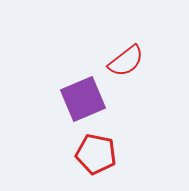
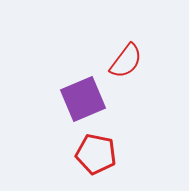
red semicircle: rotated 15 degrees counterclockwise
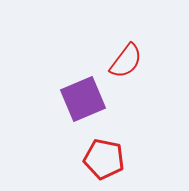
red pentagon: moved 8 px right, 5 px down
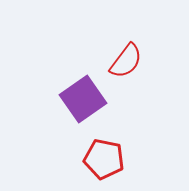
purple square: rotated 12 degrees counterclockwise
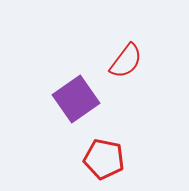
purple square: moved 7 px left
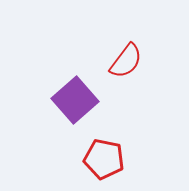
purple square: moved 1 px left, 1 px down; rotated 6 degrees counterclockwise
